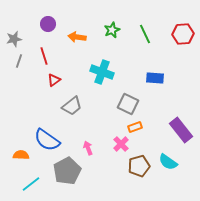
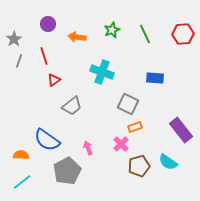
gray star: rotated 21 degrees counterclockwise
cyan line: moved 9 px left, 2 px up
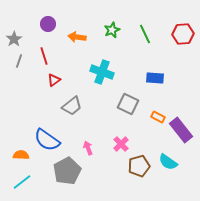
orange rectangle: moved 23 px right, 10 px up; rotated 48 degrees clockwise
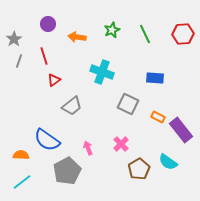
brown pentagon: moved 3 px down; rotated 15 degrees counterclockwise
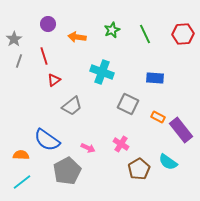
pink cross: rotated 14 degrees counterclockwise
pink arrow: rotated 136 degrees clockwise
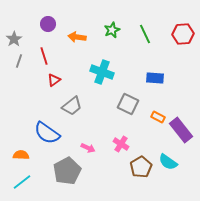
blue semicircle: moved 7 px up
brown pentagon: moved 2 px right, 2 px up
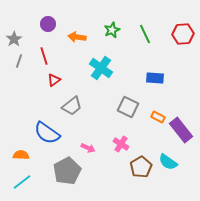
cyan cross: moved 1 px left, 4 px up; rotated 15 degrees clockwise
gray square: moved 3 px down
